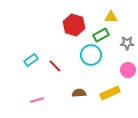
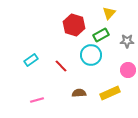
yellow triangle: moved 2 px left, 4 px up; rotated 48 degrees counterclockwise
gray star: moved 2 px up
red line: moved 6 px right
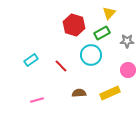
green rectangle: moved 1 px right, 2 px up
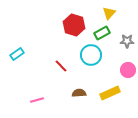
cyan rectangle: moved 14 px left, 6 px up
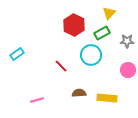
red hexagon: rotated 10 degrees clockwise
yellow rectangle: moved 3 px left, 5 px down; rotated 30 degrees clockwise
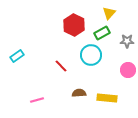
cyan rectangle: moved 2 px down
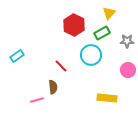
brown semicircle: moved 26 px left, 6 px up; rotated 88 degrees clockwise
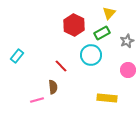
gray star: rotated 24 degrees counterclockwise
cyan rectangle: rotated 16 degrees counterclockwise
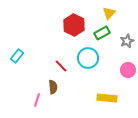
cyan circle: moved 3 px left, 3 px down
pink line: rotated 56 degrees counterclockwise
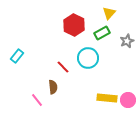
red line: moved 2 px right, 1 px down
pink circle: moved 30 px down
pink line: rotated 56 degrees counterclockwise
